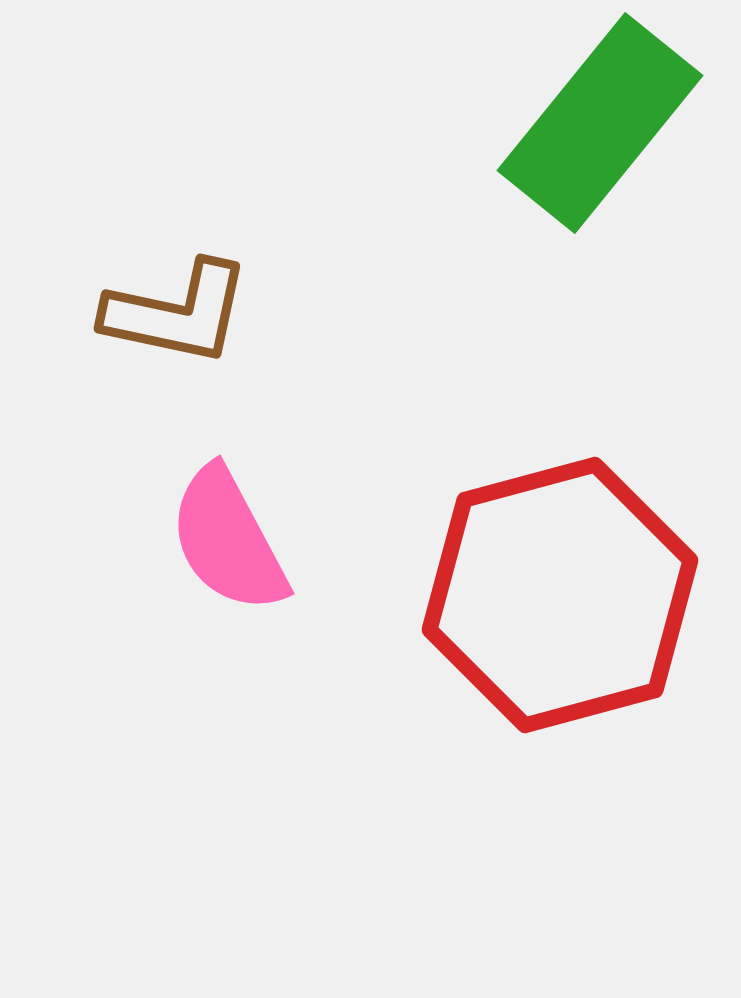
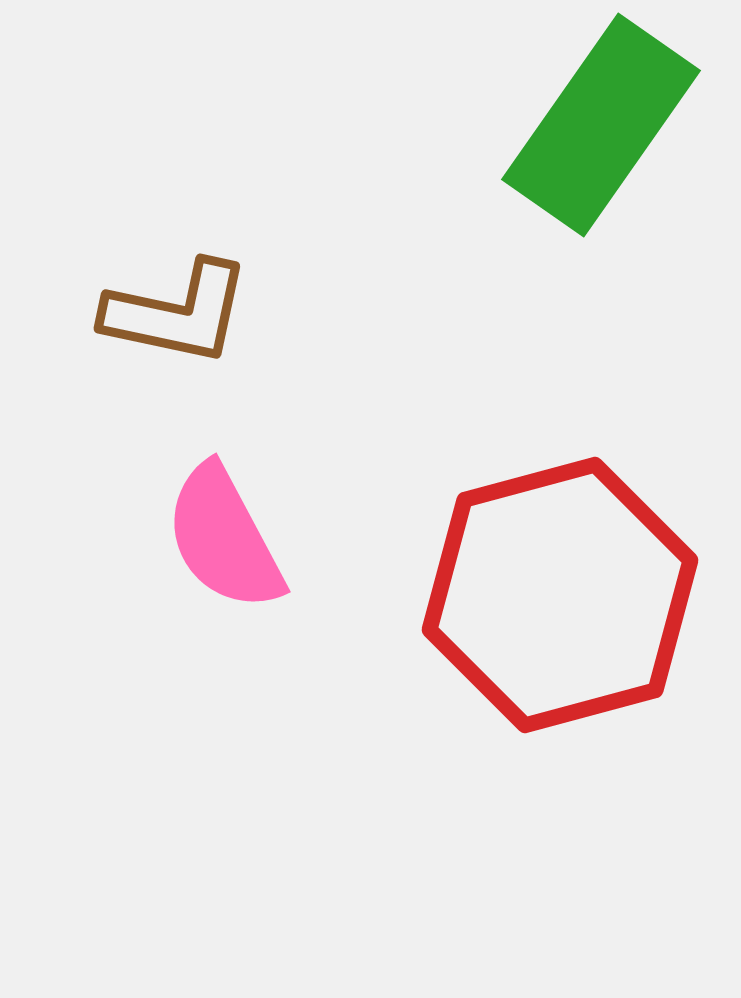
green rectangle: moved 1 px right, 2 px down; rotated 4 degrees counterclockwise
pink semicircle: moved 4 px left, 2 px up
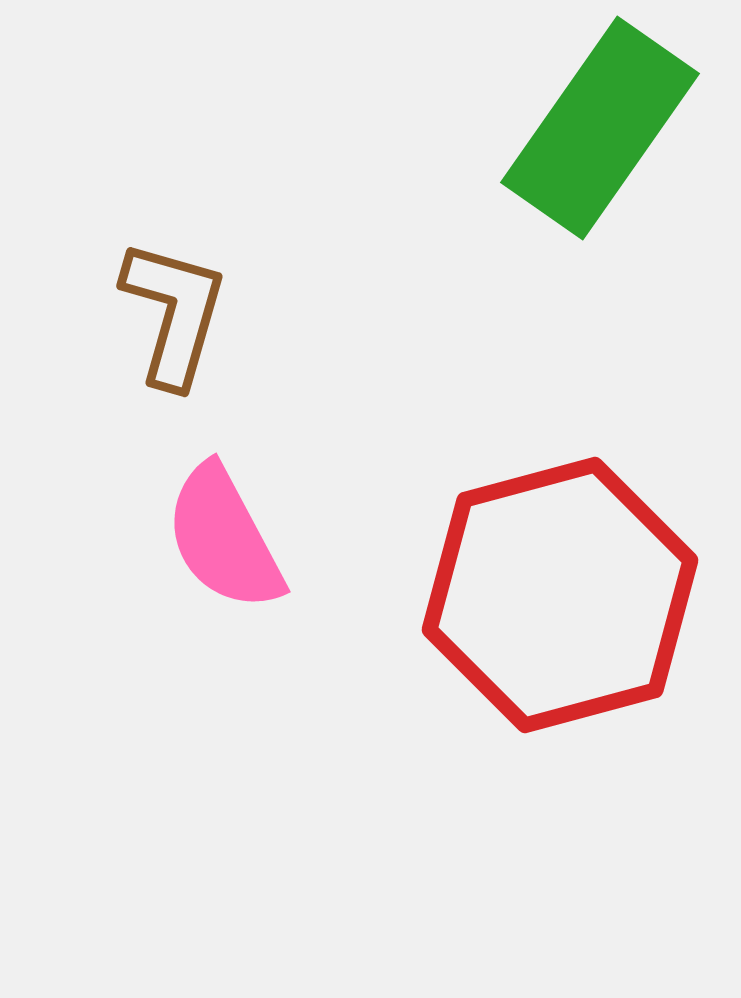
green rectangle: moved 1 px left, 3 px down
brown L-shape: moved 3 px left; rotated 86 degrees counterclockwise
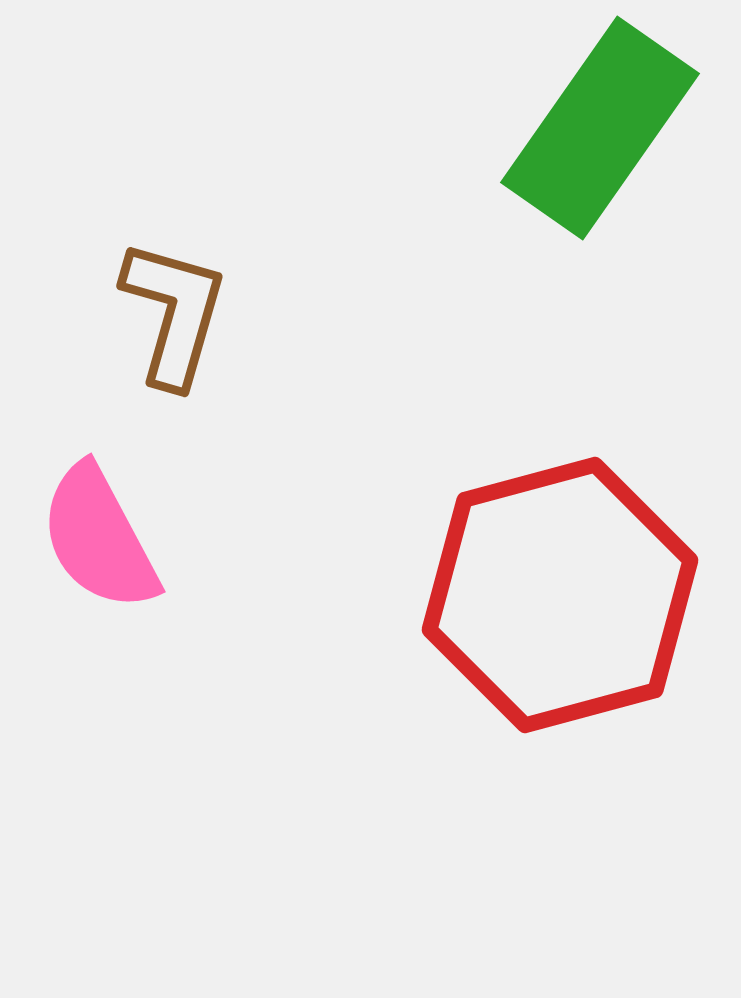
pink semicircle: moved 125 px left
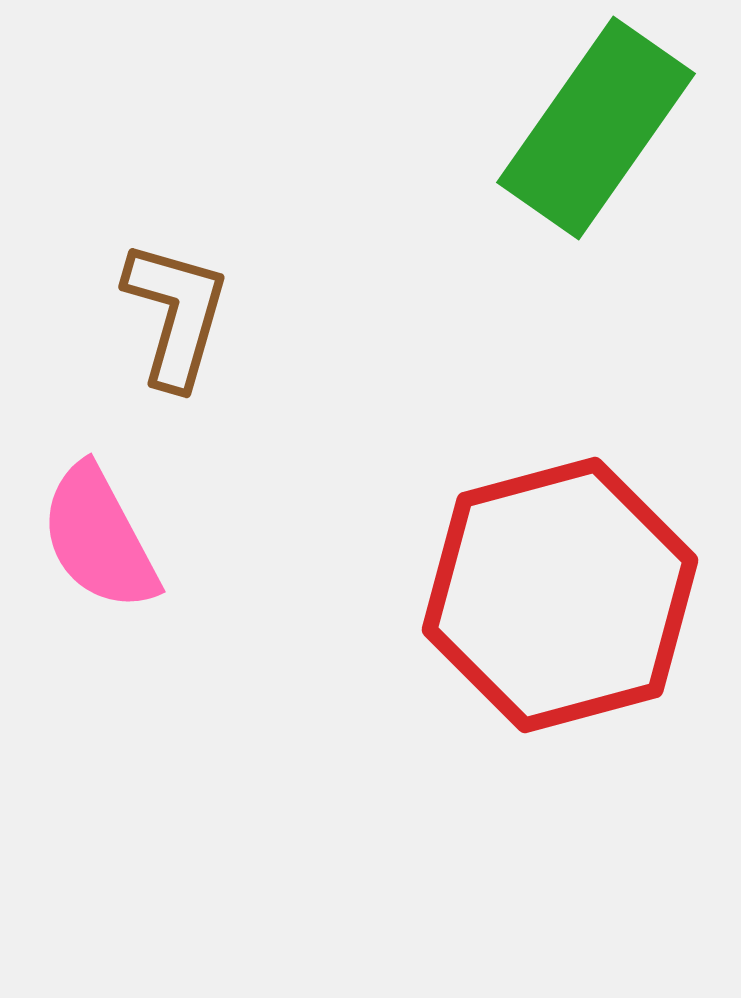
green rectangle: moved 4 px left
brown L-shape: moved 2 px right, 1 px down
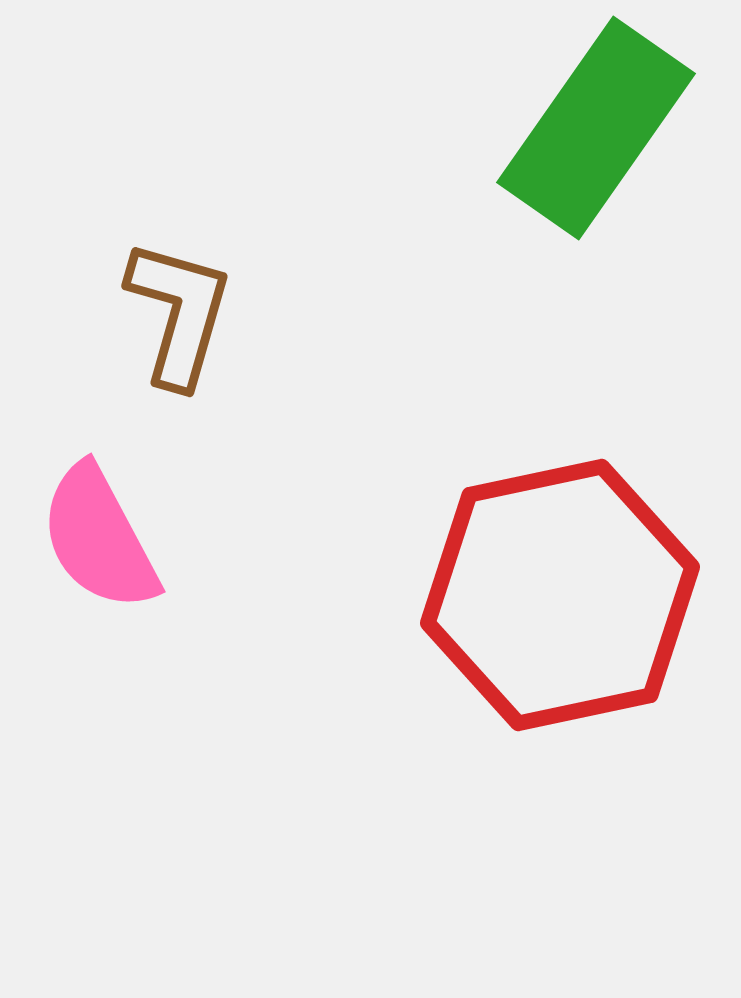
brown L-shape: moved 3 px right, 1 px up
red hexagon: rotated 3 degrees clockwise
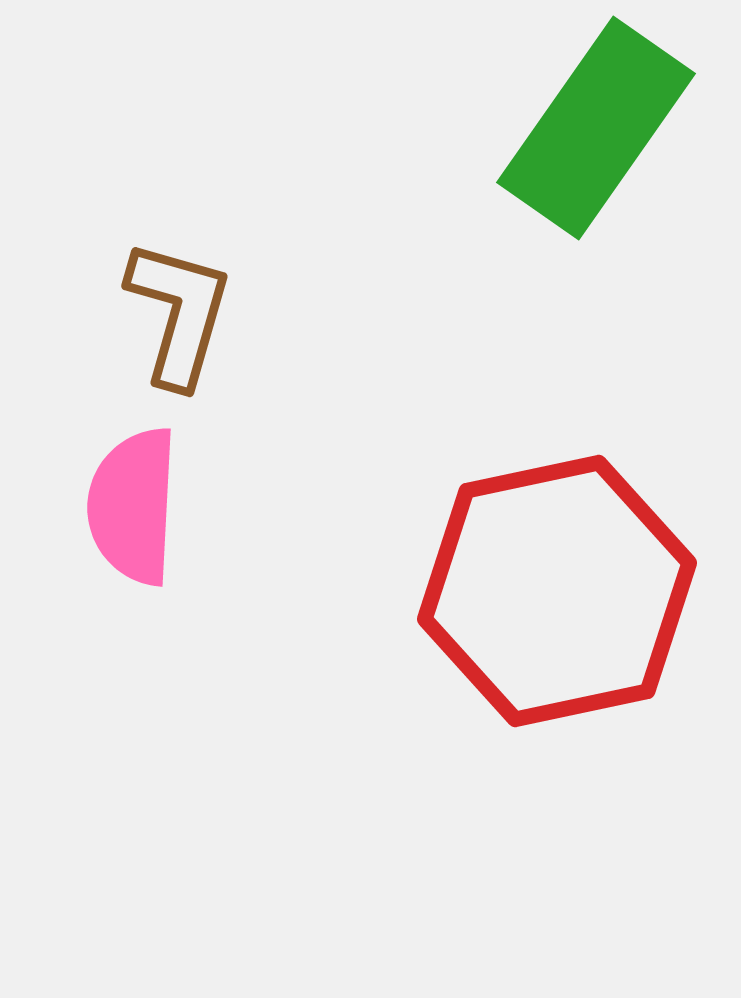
pink semicircle: moved 34 px right, 32 px up; rotated 31 degrees clockwise
red hexagon: moved 3 px left, 4 px up
